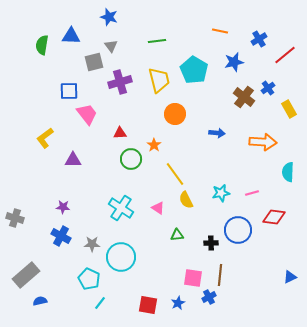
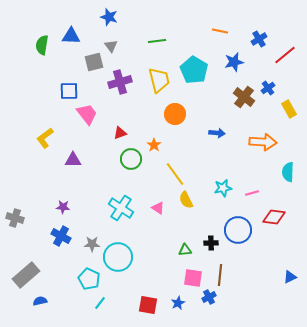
red triangle at (120, 133): rotated 16 degrees counterclockwise
cyan star at (221, 193): moved 2 px right, 5 px up
green triangle at (177, 235): moved 8 px right, 15 px down
cyan circle at (121, 257): moved 3 px left
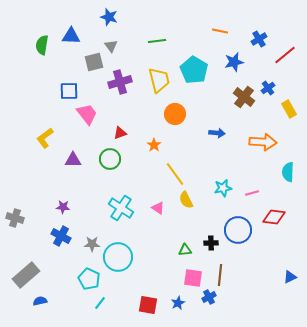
green circle at (131, 159): moved 21 px left
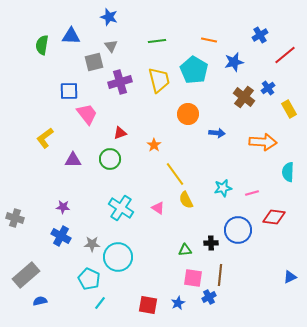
orange line at (220, 31): moved 11 px left, 9 px down
blue cross at (259, 39): moved 1 px right, 4 px up
orange circle at (175, 114): moved 13 px right
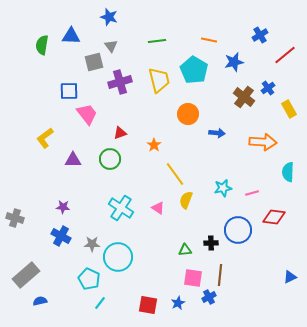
yellow semicircle at (186, 200): rotated 48 degrees clockwise
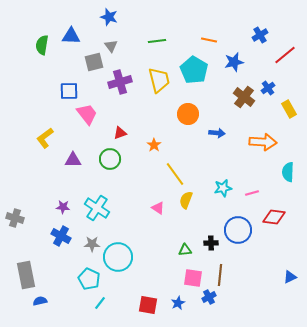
cyan cross at (121, 208): moved 24 px left
gray rectangle at (26, 275): rotated 60 degrees counterclockwise
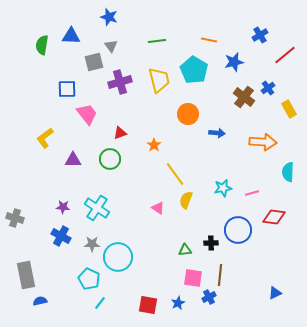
blue square at (69, 91): moved 2 px left, 2 px up
blue triangle at (290, 277): moved 15 px left, 16 px down
